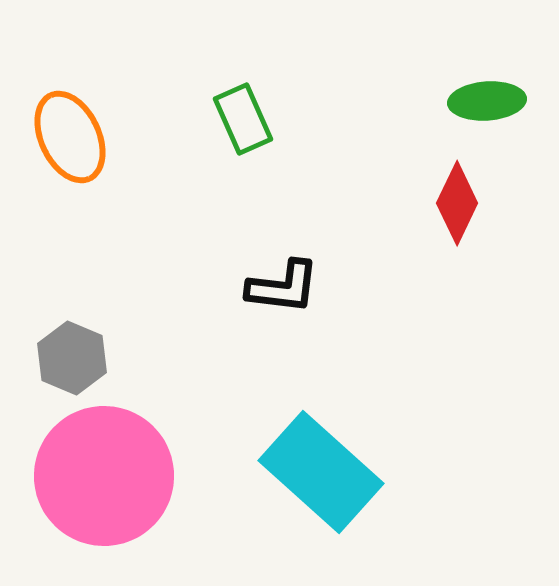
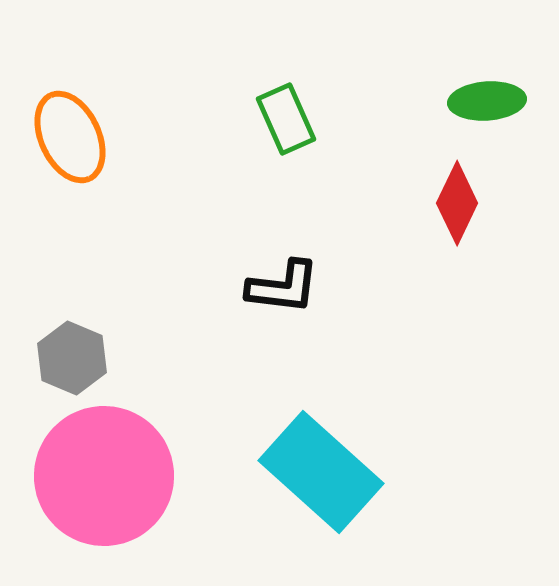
green rectangle: moved 43 px right
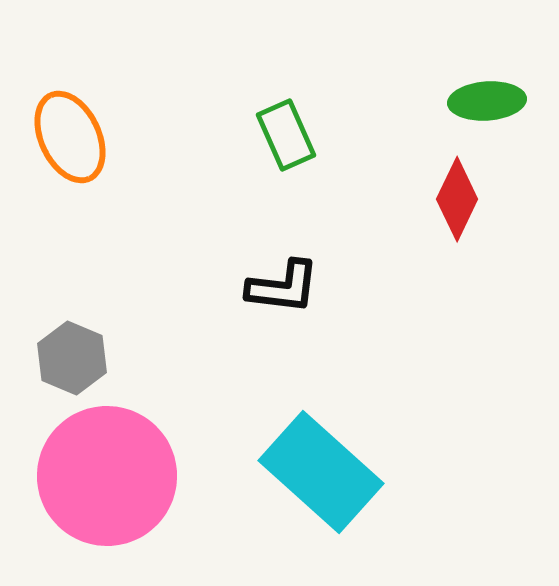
green rectangle: moved 16 px down
red diamond: moved 4 px up
pink circle: moved 3 px right
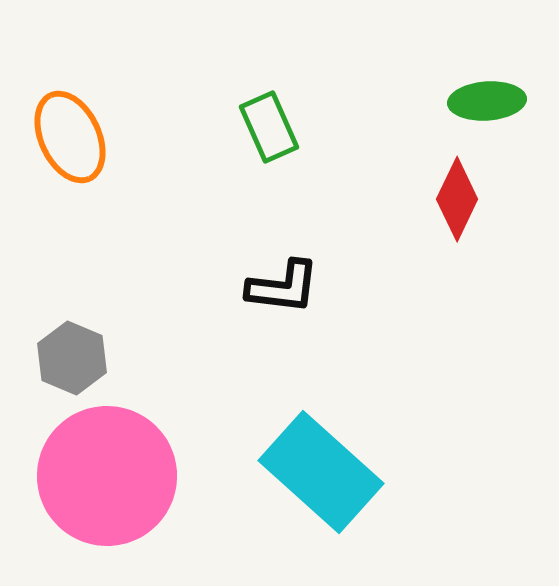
green rectangle: moved 17 px left, 8 px up
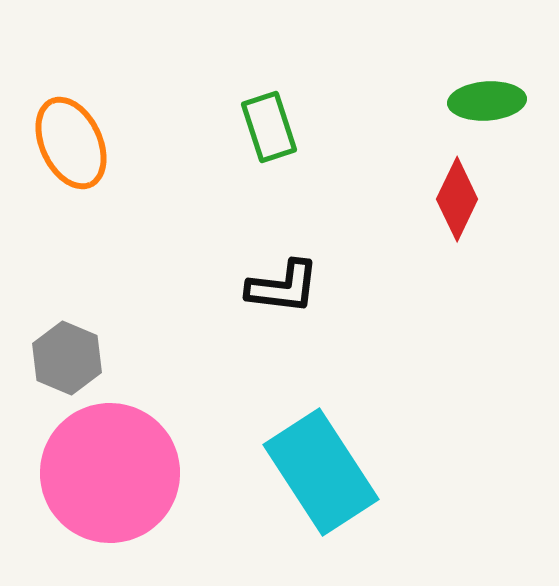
green rectangle: rotated 6 degrees clockwise
orange ellipse: moved 1 px right, 6 px down
gray hexagon: moved 5 px left
cyan rectangle: rotated 15 degrees clockwise
pink circle: moved 3 px right, 3 px up
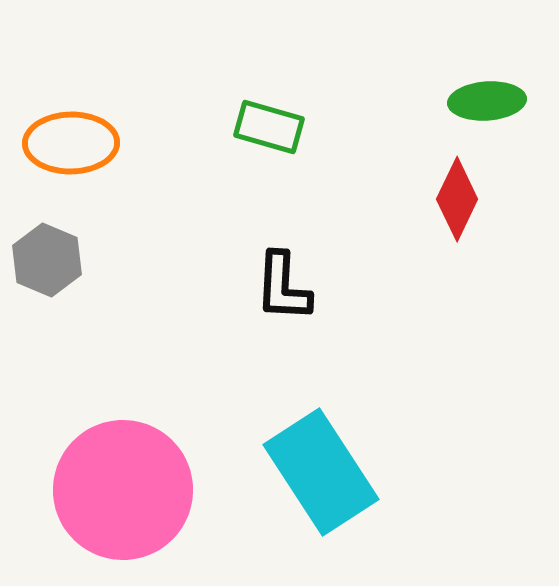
green rectangle: rotated 56 degrees counterclockwise
orange ellipse: rotated 66 degrees counterclockwise
black L-shape: rotated 86 degrees clockwise
gray hexagon: moved 20 px left, 98 px up
pink circle: moved 13 px right, 17 px down
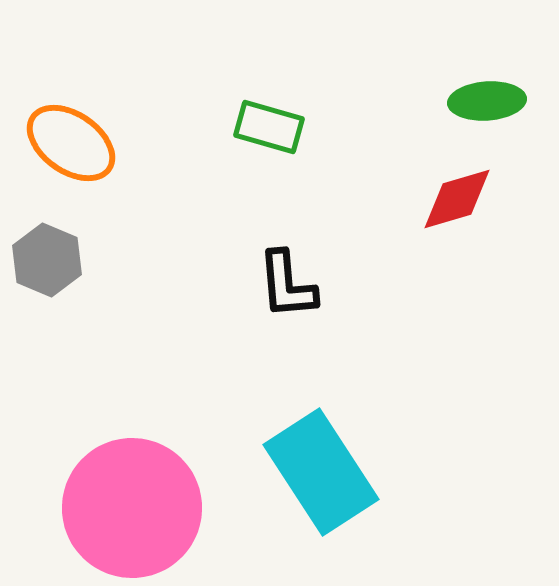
orange ellipse: rotated 36 degrees clockwise
red diamond: rotated 48 degrees clockwise
black L-shape: moved 4 px right, 2 px up; rotated 8 degrees counterclockwise
pink circle: moved 9 px right, 18 px down
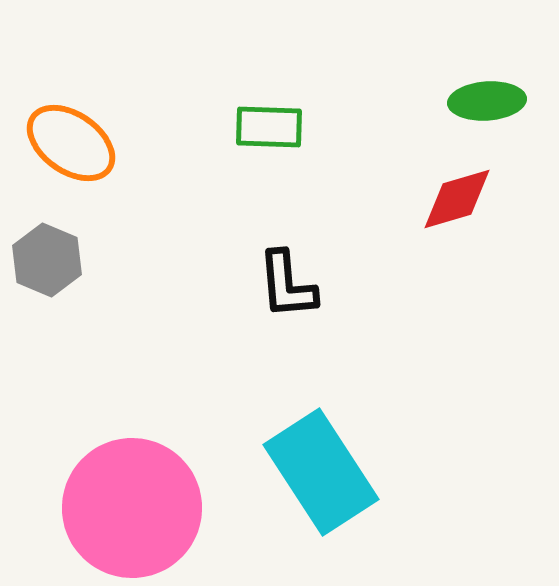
green rectangle: rotated 14 degrees counterclockwise
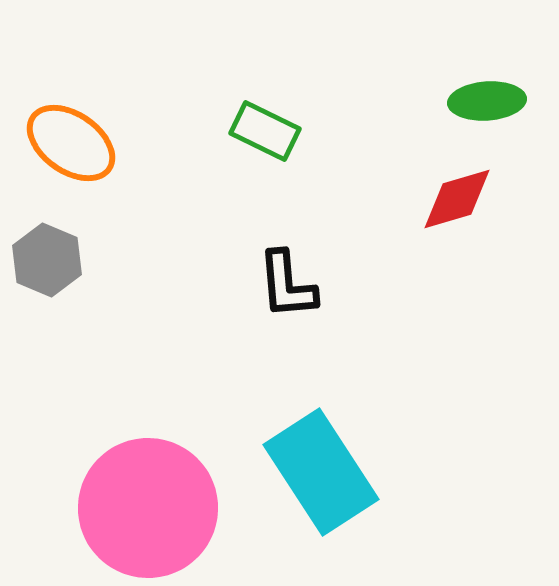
green rectangle: moved 4 px left, 4 px down; rotated 24 degrees clockwise
pink circle: moved 16 px right
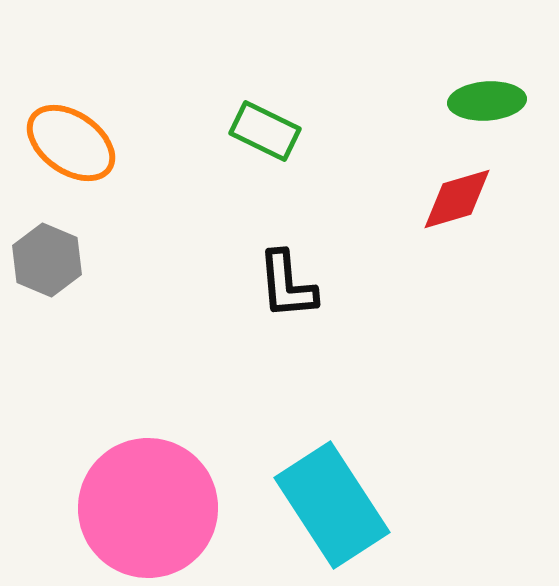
cyan rectangle: moved 11 px right, 33 px down
